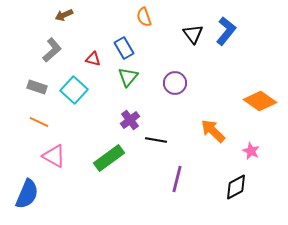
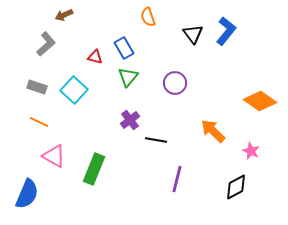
orange semicircle: moved 4 px right
gray L-shape: moved 6 px left, 6 px up
red triangle: moved 2 px right, 2 px up
green rectangle: moved 15 px left, 11 px down; rotated 32 degrees counterclockwise
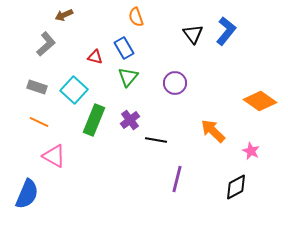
orange semicircle: moved 12 px left
green rectangle: moved 49 px up
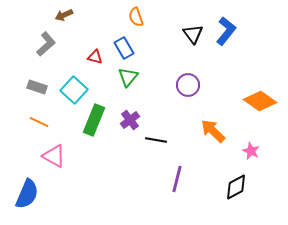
purple circle: moved 13 px right, 2 px down
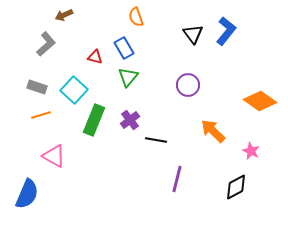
orange line: moved 2 px right, 7 px up; rotated 42 degrees counterclockwise
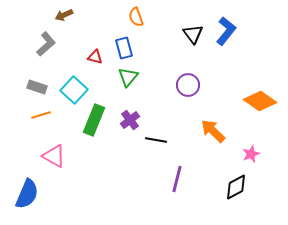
blue rectangle: rotated 15 degrees clockwise
pink star: moved 3 px down; rotated 24 degrees clockwise
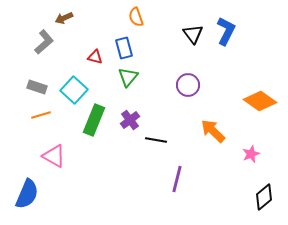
brown arrow: moved 3 px down
blue L-shape: rotated 12 degrees counterclockwise
gray L-shape: moved 2 px left, 2 px up
black diamond: moved 28 px right, 10 px down; rotated 12 degrees counterclockwise
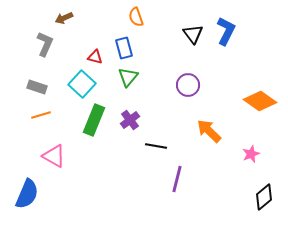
gray L-shape: moved 1 px right, 2 px down; rotated 25 degrees counterclockwise
cyan square: moved 8 px right, 6 px up
orange arrow: moved 4 px left
black line: moved 6 px down
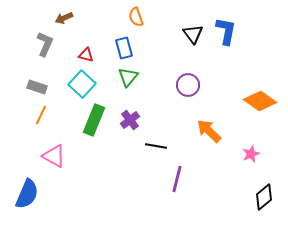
blue L-shape: rotated 16 degrees counterclockwise
red triangle: moved 9 px left, 2 px up
orange line: rotated 48 degrees counterclockwise
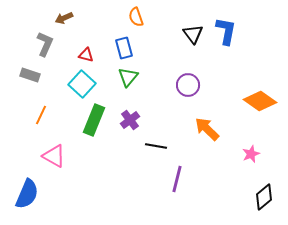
gray rectangle: moved 7 px left, 12 px up
orange arrow: moved 2 px left, 2 px up
